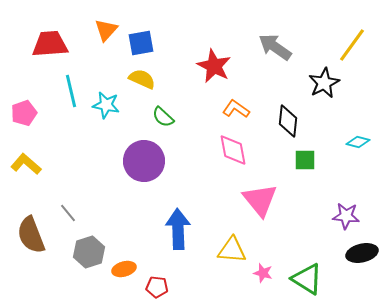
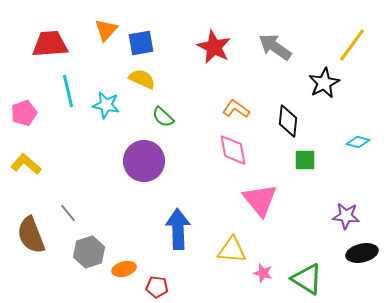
red star: moved 19 px up
cyan line: moved 3 px left
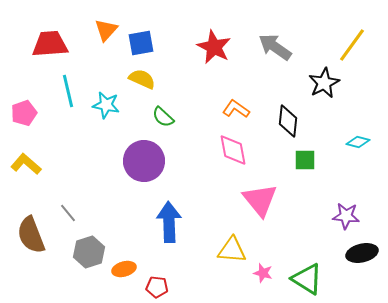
blue arrow: moved 9 px left, 7 px up
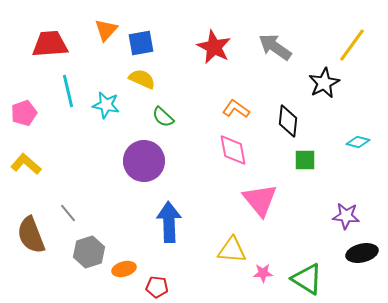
pink star: rotated 18 degrees counterclockwise
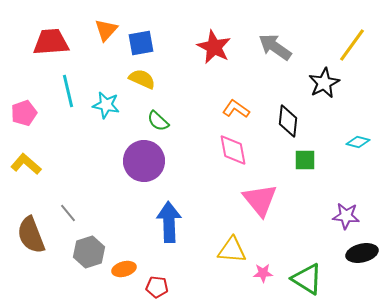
red trapezoid: moved 1 px right, 2 px up
green semicircle: moved 5 px left, 4 px down
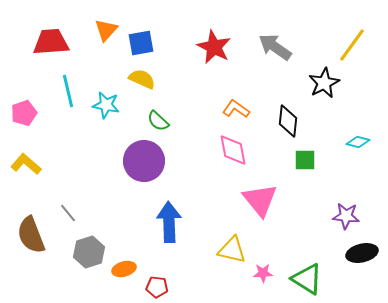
yellow triangle: rotated 8 degrees clockwise
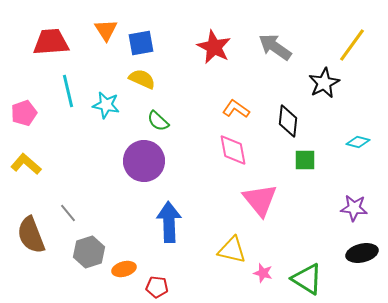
orange triangle: rotated 15 degrees counterclockwise
purple star: moved 8 px right, 8 px up
pink star: rotated 18 degrees clockwise
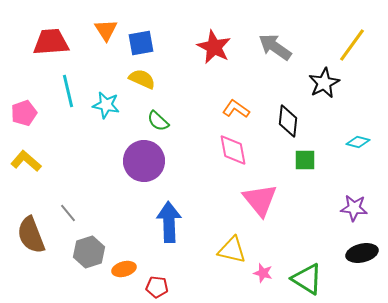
yellow L-shape: moved 3 px up
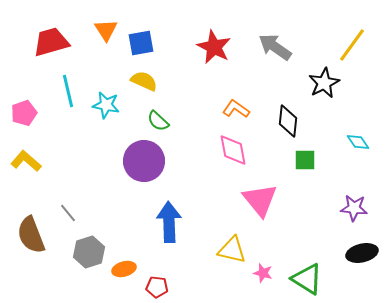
red trapezoid: rotated 12 degrees counterclockwise
yellow semicircle: moved 2 px right, 2 px down
cyan diamond: rotated 40 degrees clockwise
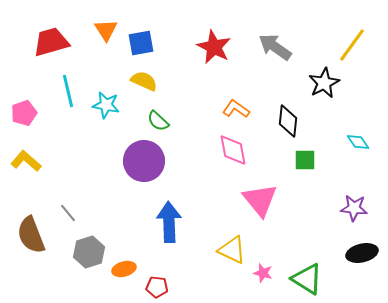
yellow triangle: rotated 12 degrees clockwise
